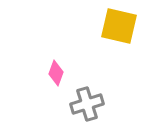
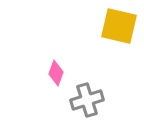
gray cross: moved 4 px up
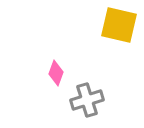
yellow square: moved 1 px up
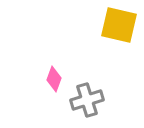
pink diamond: moved 2 px left, 6 px down
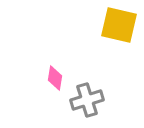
pink diamond: moved 1 px right, 1 px up; rotated 10 degrees counterclockwise
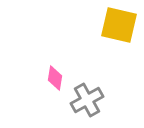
gray cross: rotated 12 degrees counterclockwise
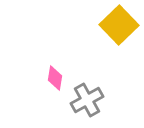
yellow square: rotated 33 degrees clockwise
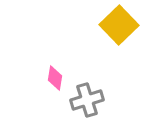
gray cross: rotated 12 degrees clockwise
